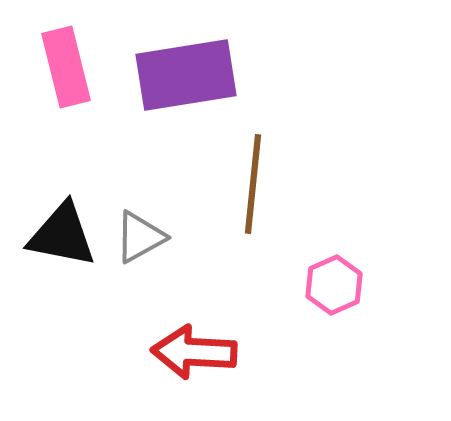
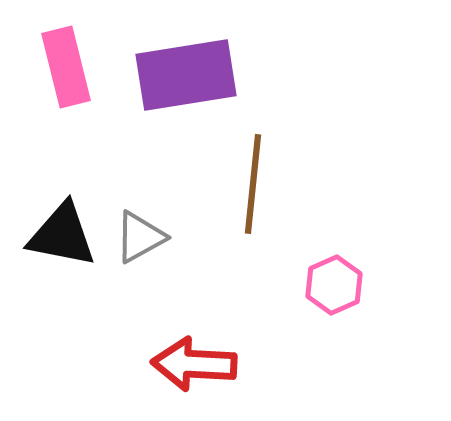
red arrow: moved 12 px down
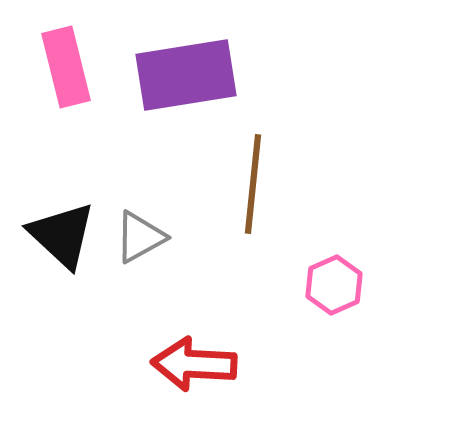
black triangle: rotated 32 degrees clockwise
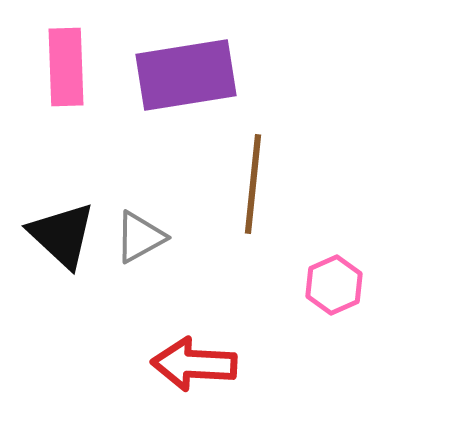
pink rectangle: rotated 12 degrees clockwise
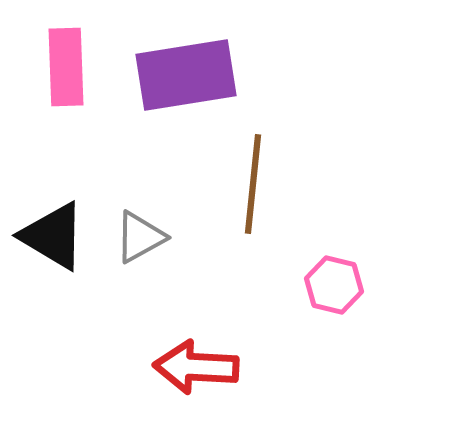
black triangle: moved 9 px left, 1 px down; rotated 12 degrees counterclockwise
pink hexagon: rotated 22 degrees counterclockwise
red arrow: moved 2 px right, 3 px down
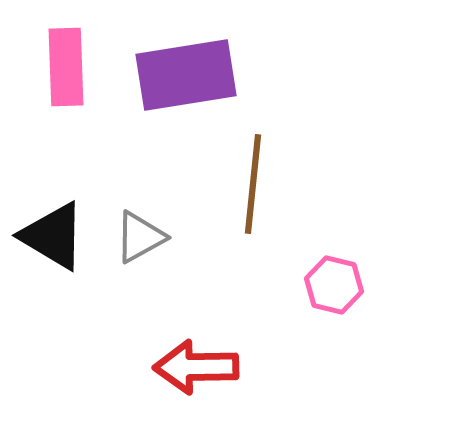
red arrow: rotated 4 degrees counterclockwise
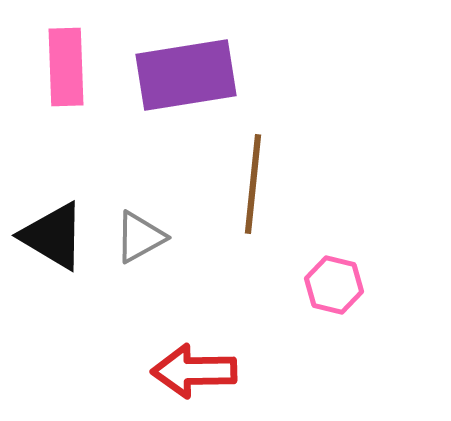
red arrow: moved 2 px left, 4 px down
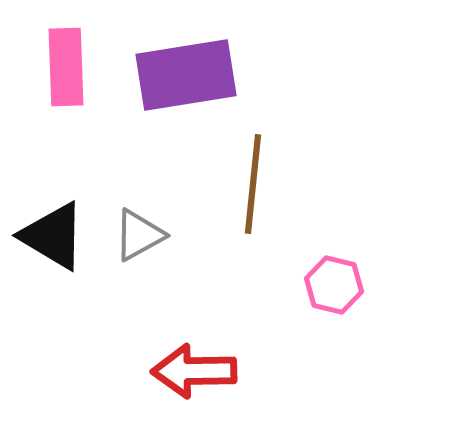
gray triangle: moved 1 px left, 2 px up
